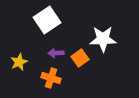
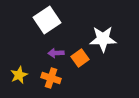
yellow star: moved 13 px down
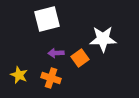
white square: moved 1 px up; rotated 20 degrees clockwise
yellow star: rotated 24 degrees counterclockwise
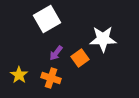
white square: rotated 16 degrees counterclockwise
purple arrow: rotated 49 degrees counterclockwise
yellow star: rotated 12 degrees clockwise
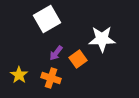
white star: moved 1 px left
orange square: moved 2 px left, 1 px down
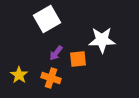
white star: moved 1 px down
orange square: rotated 30 degrees clockwise
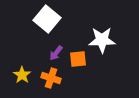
white square: rotated 20 degrees counterclockwise
yellow star: moved 3 px right
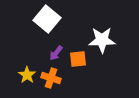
yellow star: moved 5 px right
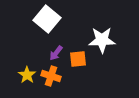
orange cross: moved 2 px up
